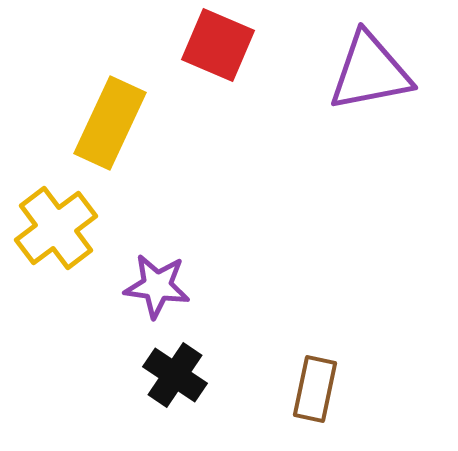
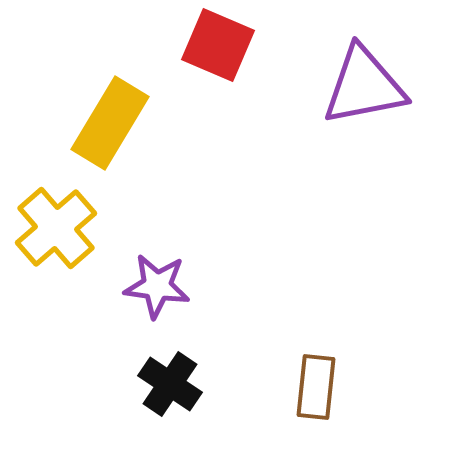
purple triangle: moved 6 px left, 14 px down
yellow rectangle: rotated 6 degrees clockwise
yellow cross: rotated 4 degrees counterclockwise
black cross: moved 5 px left, 9 px down
brown rectangle: moved 1 px right, 2 px up; rotated 6 degrees counterclockwise
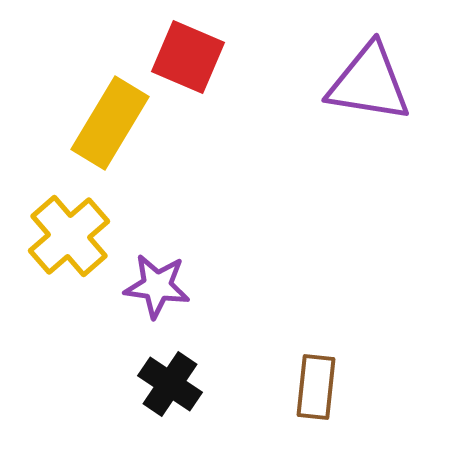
red square: moved 30 px left, 12 px down
purple triangle: moved 5 px right, 3 px up; rotated 20 degrees clockwise
yellow cross: moved 13 px right, 8 px down
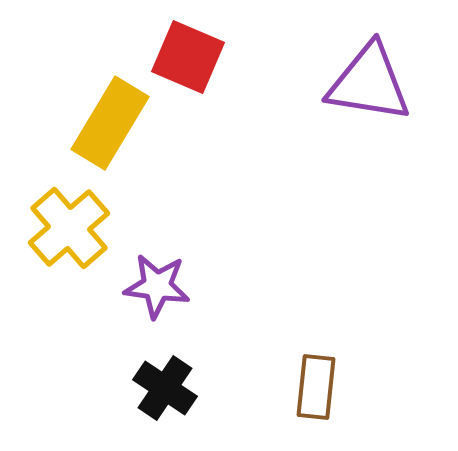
yellow cross: moved 8 px up
black cross: moved 5 px left, 4 px down
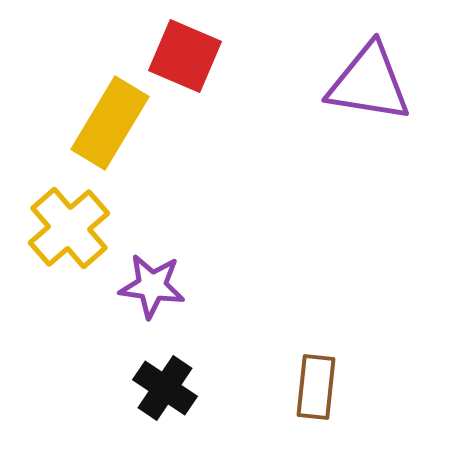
red square: moved 3 px left, 1 px up
purple star: moved 5 px left
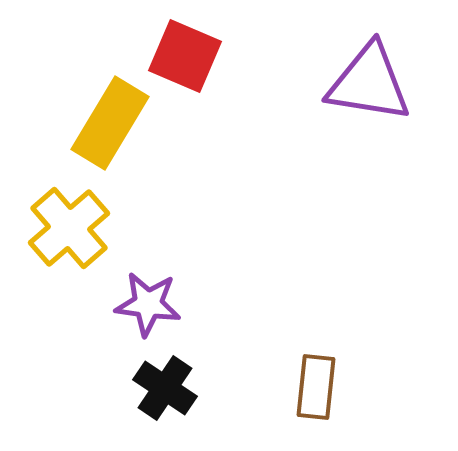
purple star: moved 4 px left, 18 px down
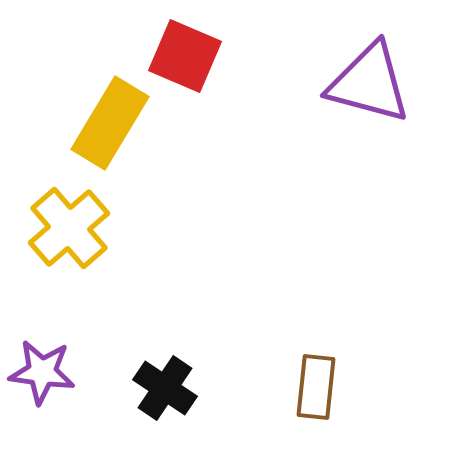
purple triangle: rotated 6 degrees clockwise
purple star: moved 106 px left, 68 px down
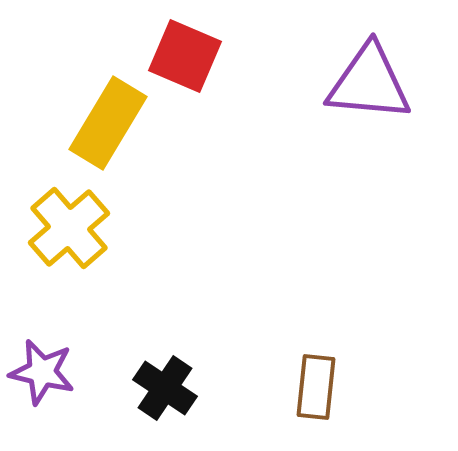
purple triangle: rotated 10 degrees counterclockwise
yellow rectangle: moved 2 px left
purple star: rotated 6 degrees clockwise
